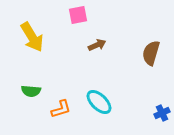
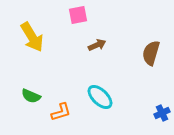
green semicircle: moved 5 px down; rotated 18 degrees clockwise
cyan ellipse: moved 1 px right, 5 px up
orange L-shape: moved 3 px down
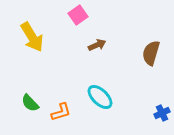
pink square: rotated 24 degrees counterclockwise
green semicircle: moved 1 px left, 7 px down; rotated 24 degrees clockwise
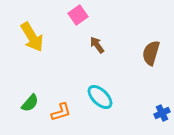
brown arrow: rotated 102 degrees counterclockwise
green semicircle: rotated 96 degrees counterclockwise
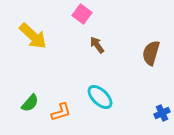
pink square: moved 4 px right, 1 px up; rotated 18 degrees counterclockwise
yellow arrow: moved 1 px right, 1 px up; rotated 16 degrees counterclockwise
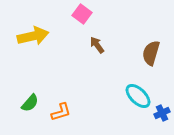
yellow arrow: rotated 56 degrees counterclockwise
cyan ellipse: moved 38 px right, 1 px up
